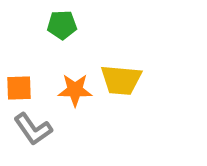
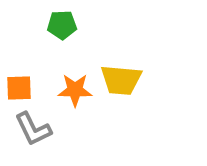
gray L-shape: rotated 9 degrees clockwise
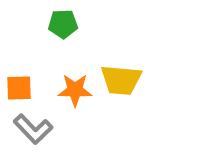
green pentagon: moved 1 px right, 1 px up
gray L-shape: rotated 18 degrees counterclockwise
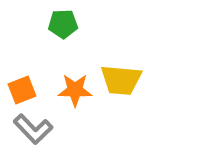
orange square: moved 3 px right, 2 px down; rotated 20 degrees counterclockwise
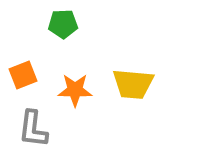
yellow trapezoid: moved 12 px right, 4 px down
orange square: moved 1 px right, 15 px up
gray L-shape: rotated 51 degrees clockwise
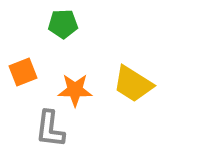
orange square: moved 3 px up
yellow trapezoid: rotated 27 degrees clockwise
gray L-shape: moved 17 px right
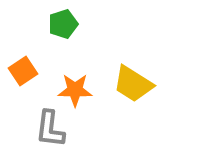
green pentagon: rotated 16 degrees counterclockwise
orange square: moved 1 px up; rotated 12 degrees counterclockwise
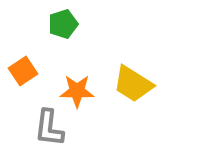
orange star: moved 2 px right, 1 px down
gray L-shape: moved 1 px left, 1 px up
